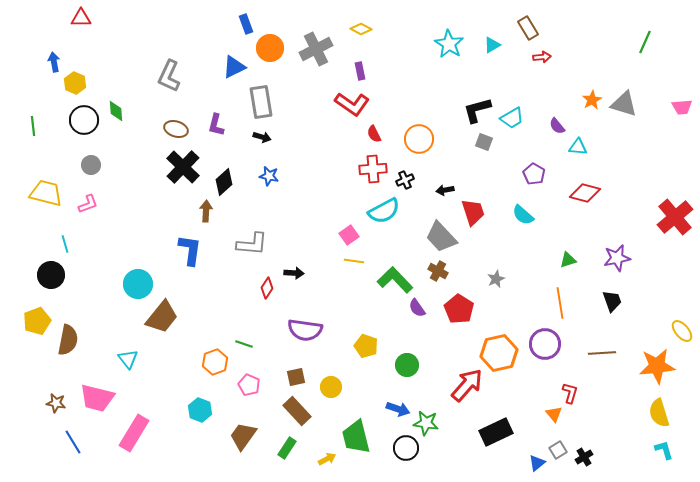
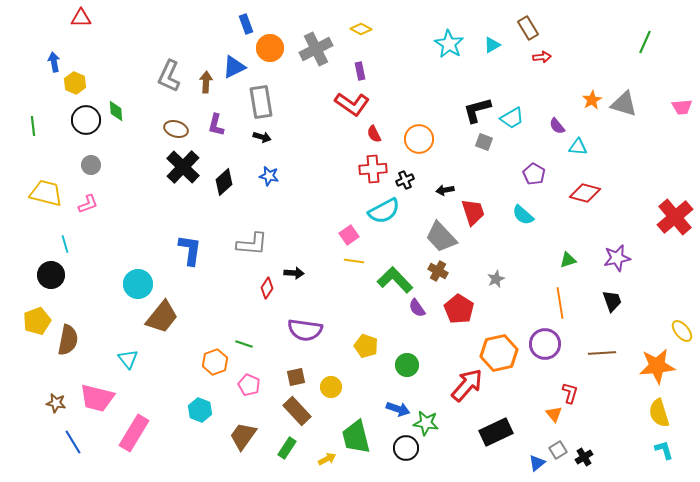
black circle at (84, 120): moved 2 px right
brown arrow at (206, 211): moved 129 px up
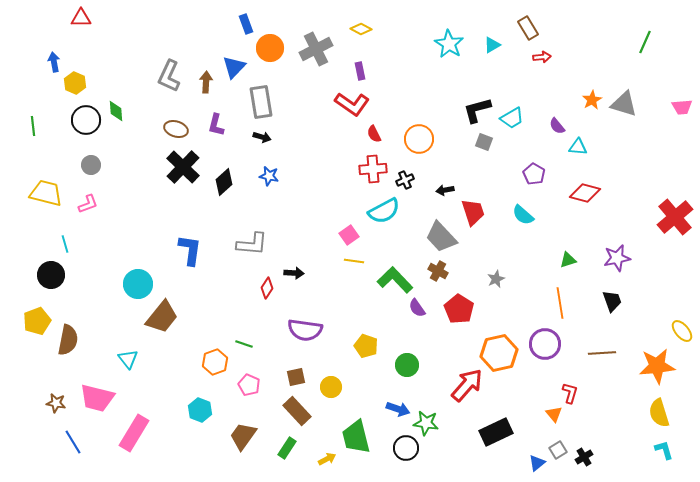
blue triangle at (234, 67): rotated 20 degrees counterclockwise
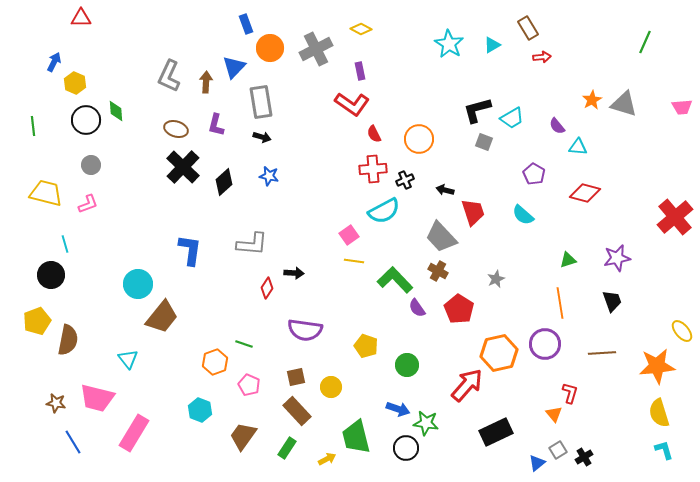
blue arrow at (54, 62): rotated 36 degrees clockwise
black arrow at (445, 190): rotated 24 degrees clockwise
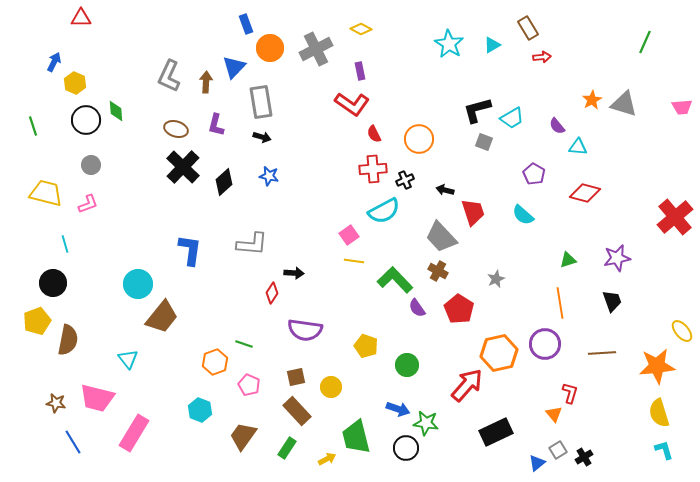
green line at (33, 126): rotated 12 degrees counterclockwise
black circle at (51, 275): moved 2 px right, 8 px down
red diamond at (267, 288): moved 5 px right, 5 px down
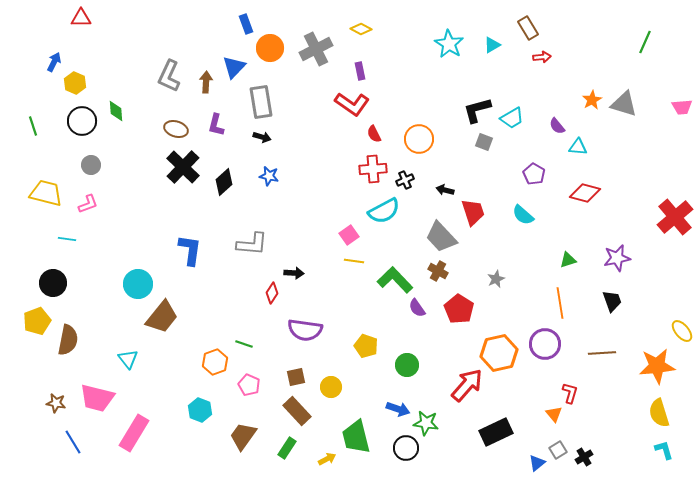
black circle at (86, 120): moved 4 px left, 1 px down
cyan line at (65, 244): moved 2 px right, 5 px up; rotated 66 degrees counterclockwise
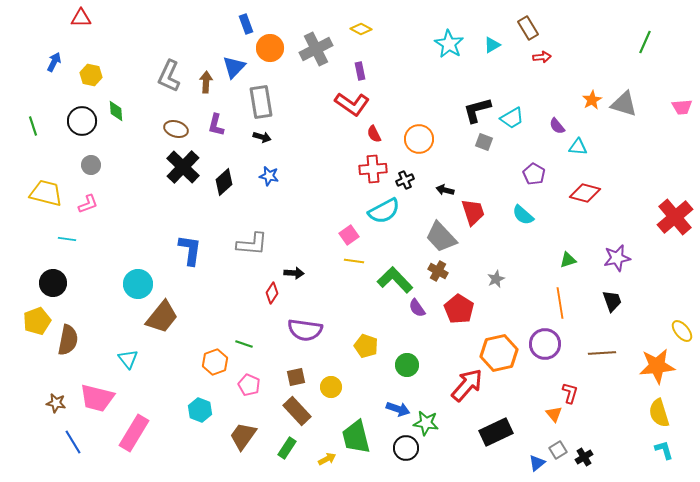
yellow hexagon at (75, 83): moved 16 px right, 8 px up; rotated 10 degrees counterclockwise
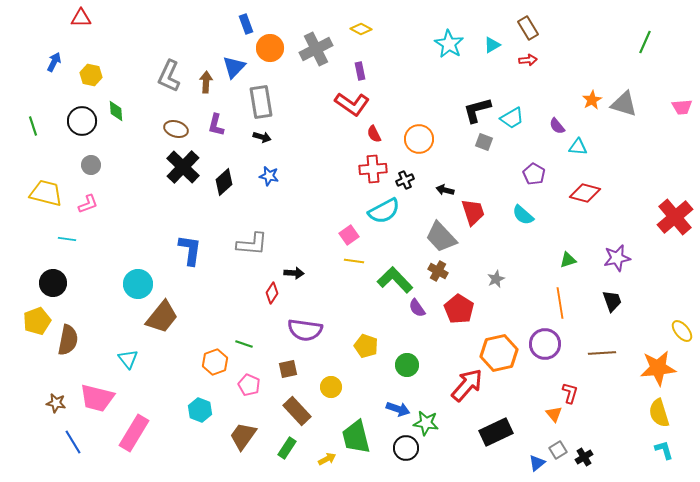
red arrow at (542, 57): moved 14 px left, 3 px down
orange star at (657, 366): moved 1 px right, 2 px down
brown square at (296, 377): moved 8 px left, 8 px up
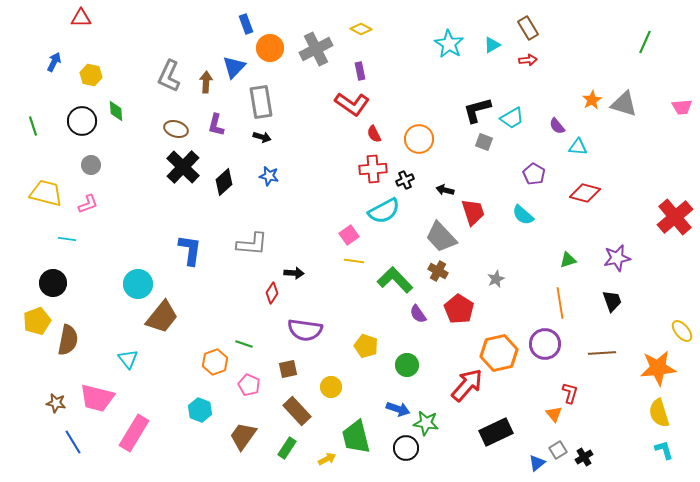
purple semicircle at (417, 308): moved 1 px right, 6 px down
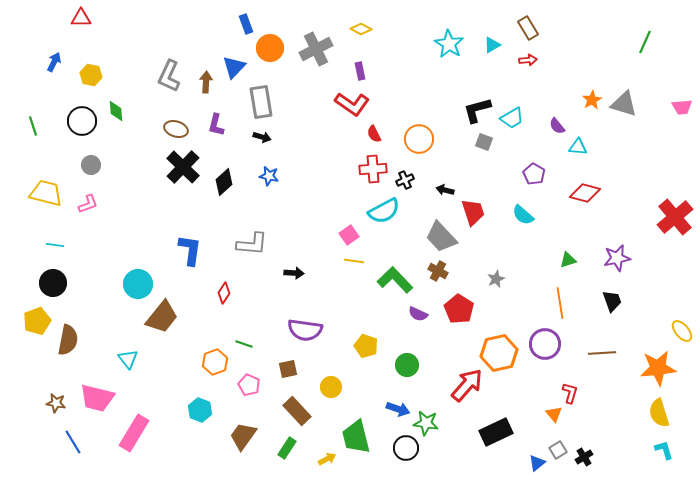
cyan line at (67, 239): moved 12 px left, 6 px down
red diamond at (272, 293): moved 48 px left
purple semicircle at (418, 314): rotated 30 degrees counterclockwise
